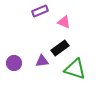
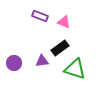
purple rectangle: moved 5 px down; rotated 42 degrees clockwise
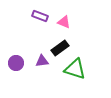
purple circle: moved 2 px right
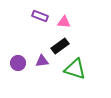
pink triangle: rotated 16 degrees counterclockwise
black rectangle: moved 2 px up
purple circle: moved 2 px right
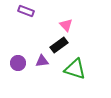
purple rectangle: moved 14 px left, 5 px up
pink triangle: moved 2 px right, 3 px down; rotated 40 degrees clockwise
black rectangle: moved 1 px left, 1 px up
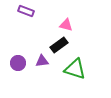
pink triangle: rotated 32 degrees counterclockwise
